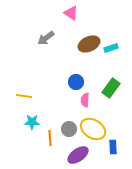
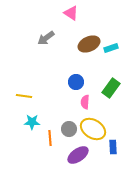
pink semicircle: moved 2 px down
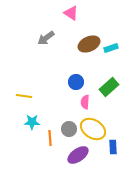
green rectangle: moved 2 px left, 1 px up; rotated 12 degrees clockwise
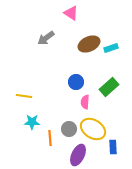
purple ellipse: rotated 30 degrees counterclockwise
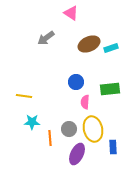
green rectangle: moved 1 px right, 2 px down; rotated 36 degrees clockwise
yellow ellipse: rotated 45 degrees clockwise
purple ellipse: moved 1 px left, 1 px up
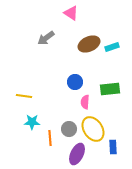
cyan rectangle: moved 1 px right, 1 px up
blue circle: moved 1 px left
yellow ellipse: rotated 20 degrees counterclockwise
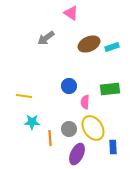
blue circle: moved 6 px left, 4 px down
yellow ellipse: moved 1 px up
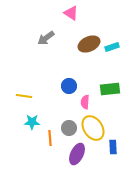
gray circle: moved 1 px up
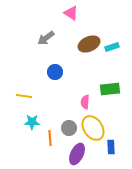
blue circle: moved 14 px left, 14 px up
blue rectangle: moved 2 px left
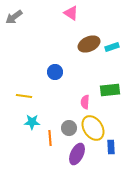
gray arrow: moved 32 px left, 21 px up
green rectangle: moved 1 px down
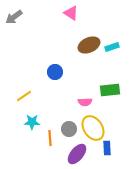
brown ellipse: moved 1 px down
yellow line: rotated 42 degrees counterclockwise
pink semicircle: rotated 96 degrees counterclockwise
gray circle: moved 1 px down
blue rectangle: moved 4 px left, 1 px down
purple ellipse: rotated 15 degrees clockwise
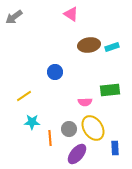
pink triangle: moved 1 px down
brown ellipse: rotated 15 degrees clockwise
blue rectangle: moved 8 px right
